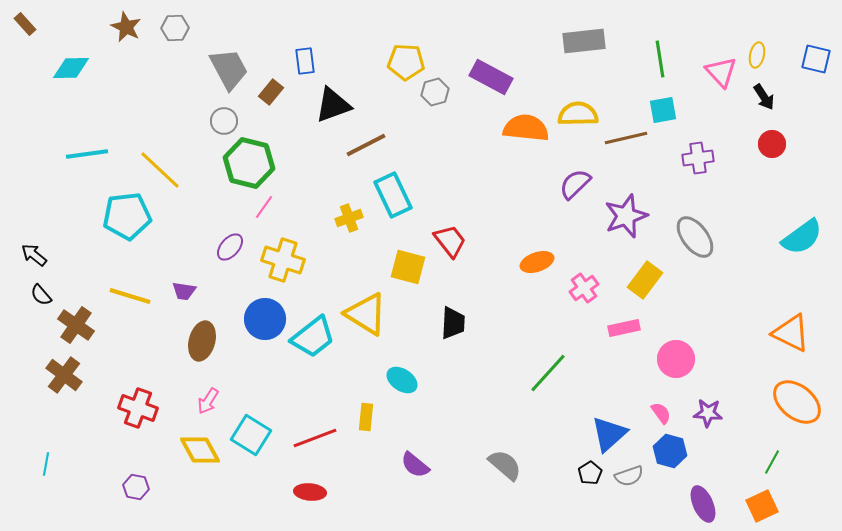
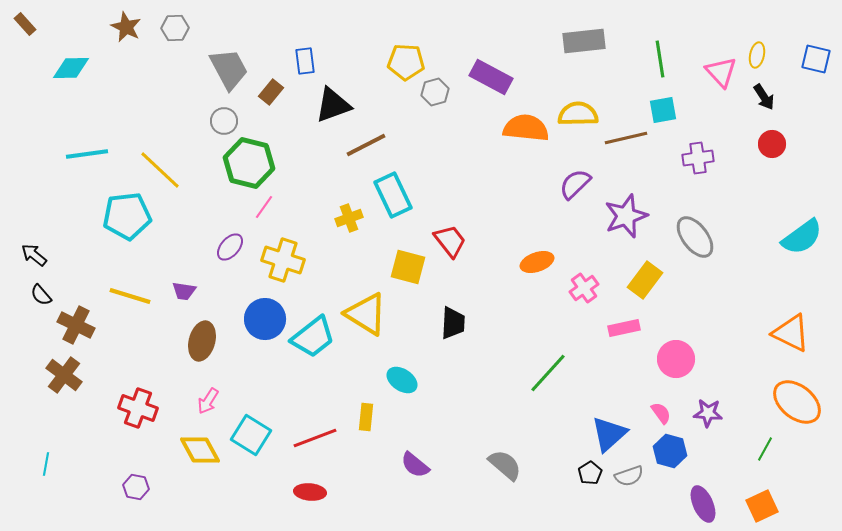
brown cross at (76, 325): rotated 9 degrees counterclockwise
green line at (772, 462): moved 7 px left, 13 px up
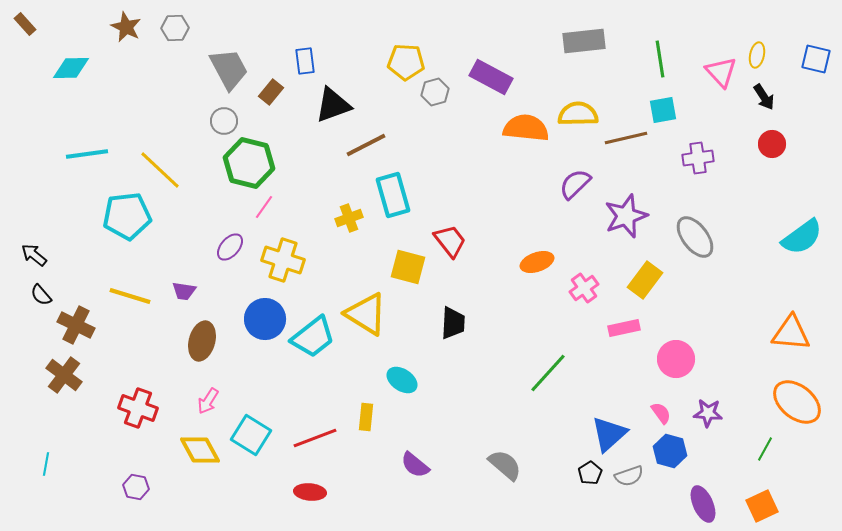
cyan rectangle at (393, 195): rotated 9 degrees clockwise
orange triangle at (791, 333): rotated 21 degrees counterclockwise
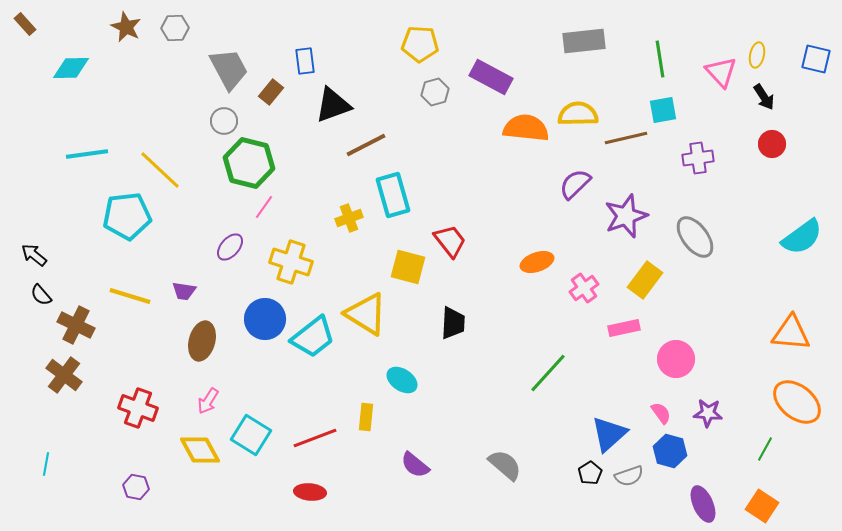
yellow pentagon at (406, 62): moved 14 px right, 18 px up
yellow cross at (283, 260): moved 8 px right, 2 px down
orange square at (762, 506): rotated 32 degrees counterclockwise
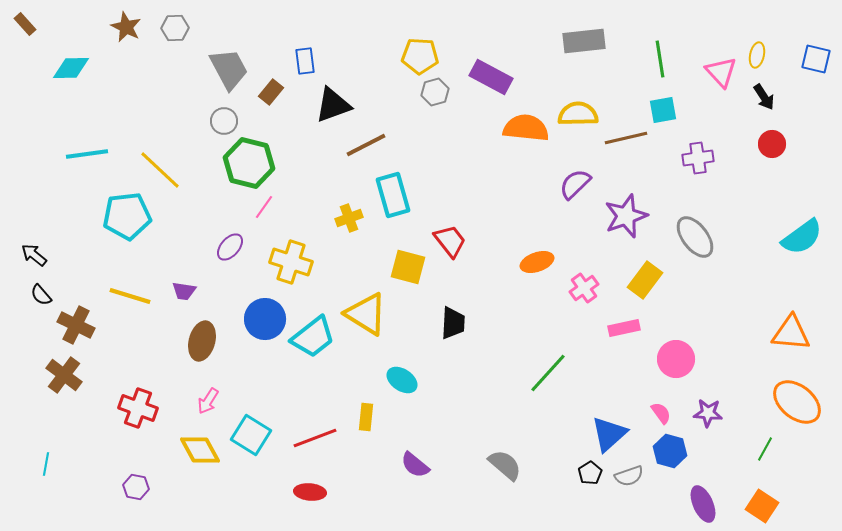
yellow pentagon at (420, 44): moved 12 px down
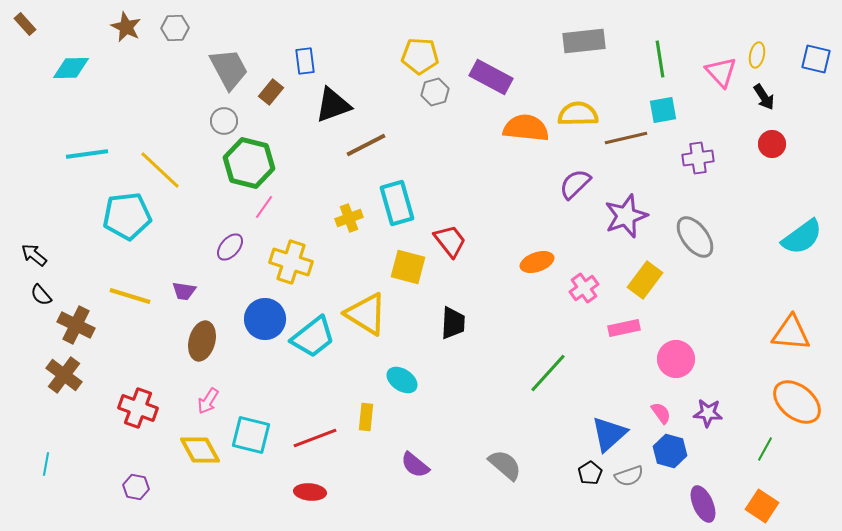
cyan rectangle at (393, 195): moved 4 px right, 8 px down
cyan square at (251, 435): rotated 18 degrees counterclockwise
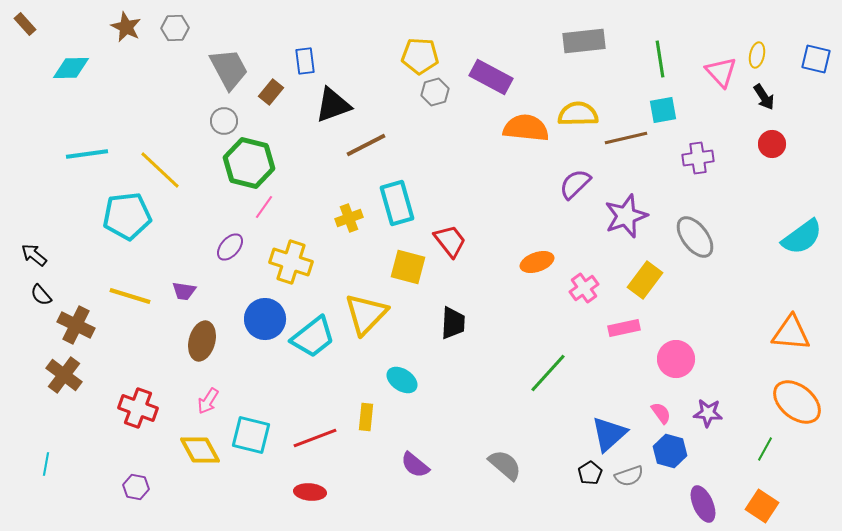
yellow triangle at (366, 314): rotated 42 degrees clockwise
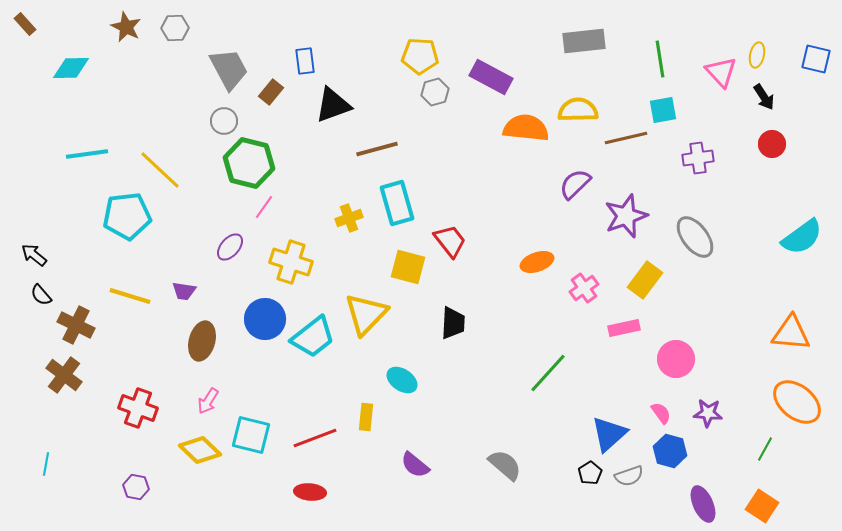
yellow semicircle at (578, 114): moved 4 px up
brown line at (366, 145): moved 11 px right, 4 px down; rotated 12 degrees clockwise
yellow diamond at (200, 450): rotated 18 degrees counterclockwise
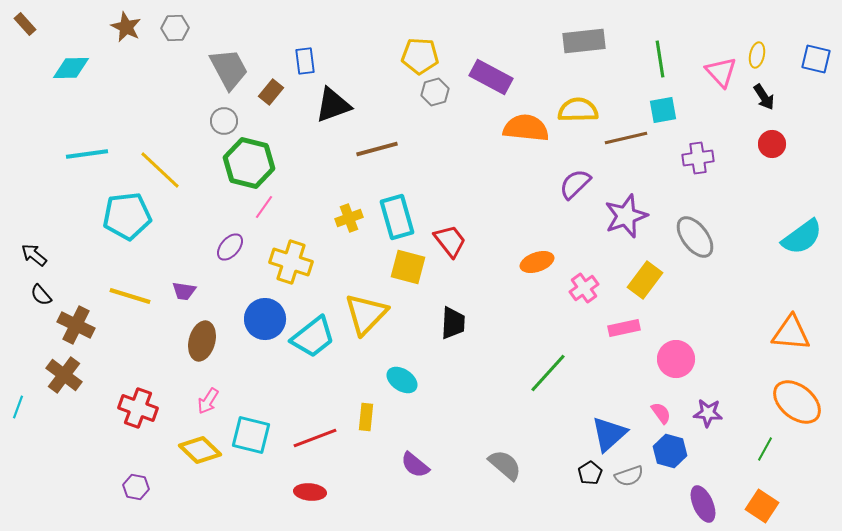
cyan rectangle at (397, 203): moved 14 px down
cyan line at (46, 464): moved 28 px left, 57 px up; rotated 10 degrees clockwise
